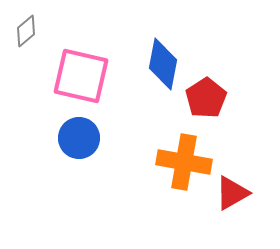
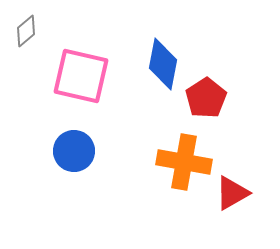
blue circle: moved 5 px left, 13 px down
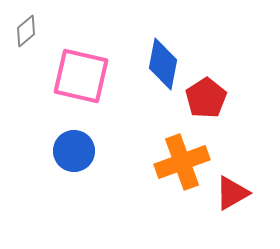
orange cross: moved 2 px left; rotated 30 degrees counterclockwise
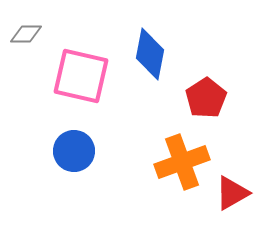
gray diamond: moved 3 px down; rotated 40 degrees clockwise
blue diamond: moved 13 px left, 10 px up
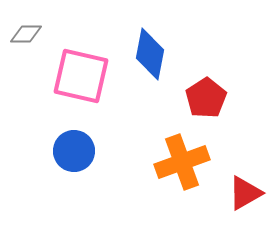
red triangle: moved 13 px right
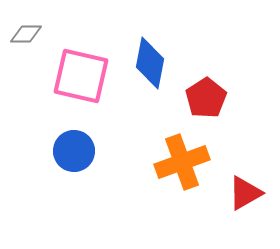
blue diamond: moved 9 px down
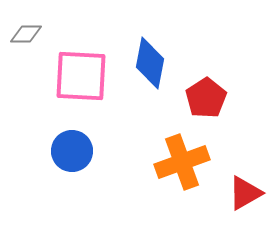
pink square: rotated 10 degrees counterclockwise
blue circle: moved 2 px left
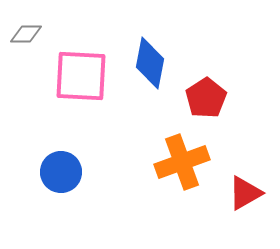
blue circle: moved 11 px left, 21 px down
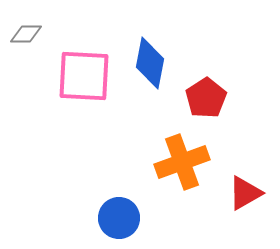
pink square: moved 3 px right
blue circle: moved 58 px right, 46 px down
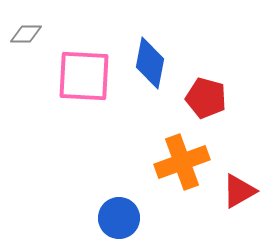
red pentagon: rotated 24 degrees counterclockwise
red triangle: moved 6 px left, 2 px up
